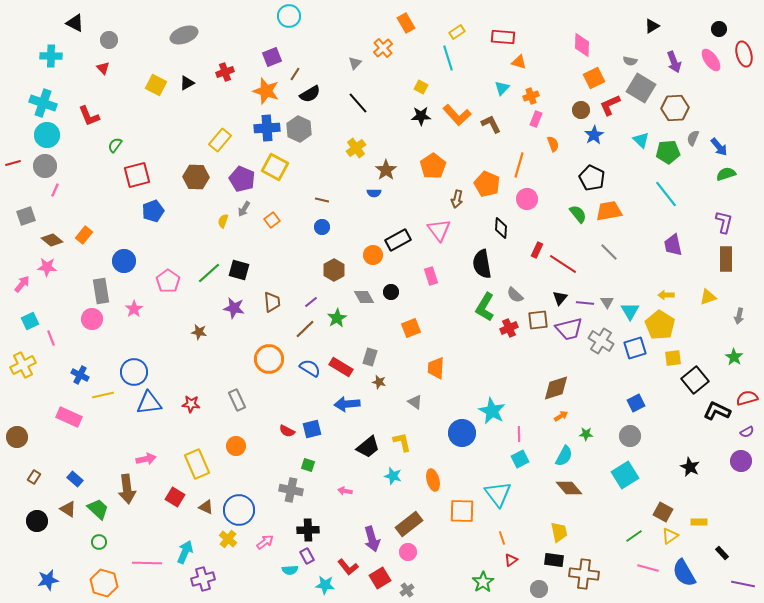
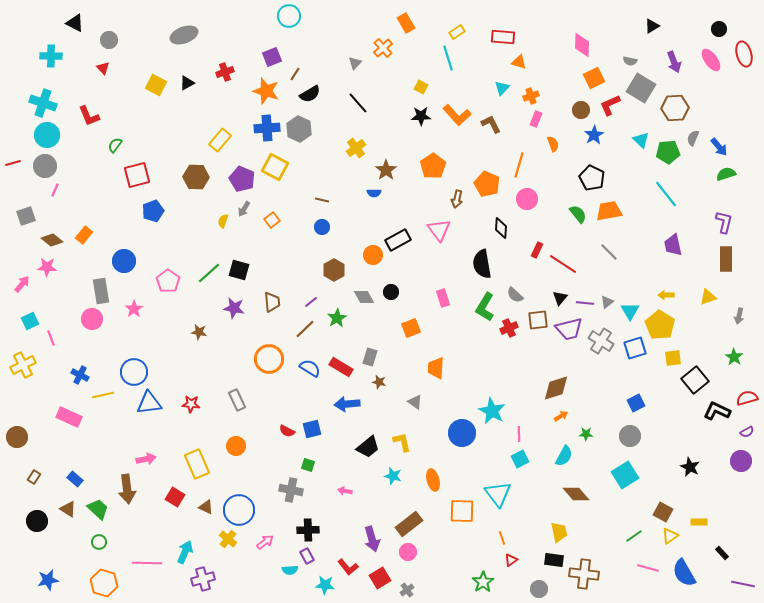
pink rectangle at (431, 276): moved 12 px right, 22 px down
gray triangle at (607, 302): rotated 24 degrees clockwise
brown diamond at (569, 488): moved 7 px right, 6 px down
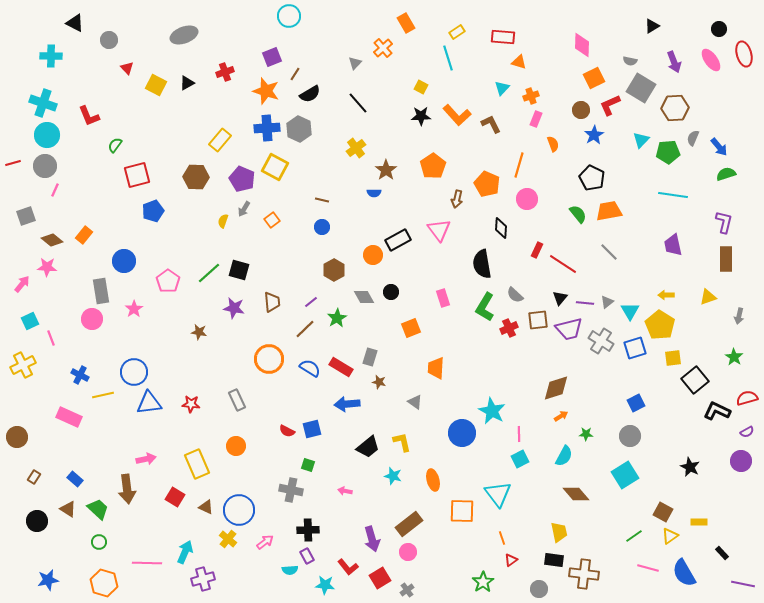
red triangle at (103, 68): moved 24 px right
cyan triangle at (641, 140): rotated 30 degrees clockwise
cyan line at (666, 194): moved 7 px right, 1 px down; rotated 44 degrees counterclockwise
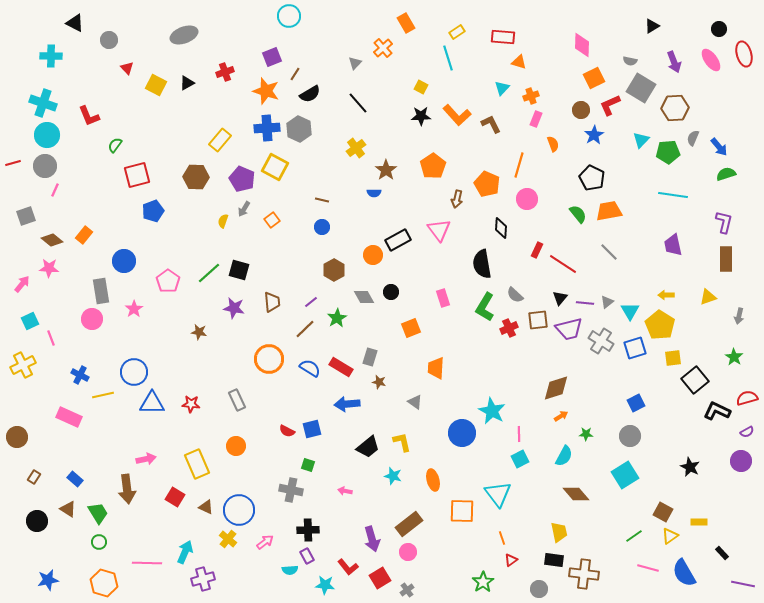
pink star at (47, 267): moved 2 px right, 1 px down
blue triangle at (149, 403): moved 3 px right; rotated 8 degrees clockwise
green trapezoid at (98, 509): moved 4 px down; rotated 15 degrees clockwise
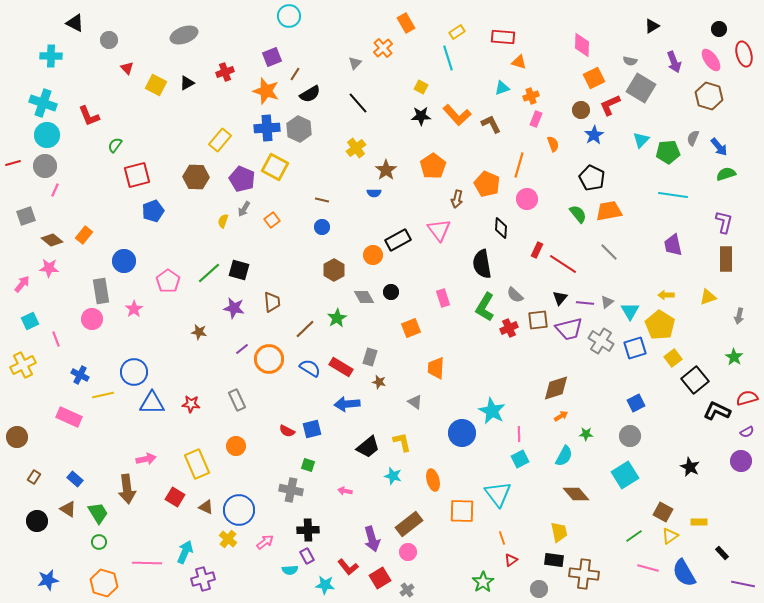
cyan triangle at (502, 88): rotated 28 degrees clockwise
brown hexagon at (675, 108): moved 34 px right, 12 px up; rotated 20 degrees clockwise
purple line at (311, 302): moved 69 px left, 47 px down
pink line at (51, 338): moved 5 px right, 1 px down
yellow square at (673, 358): rotated 30 degrees counterclockwise
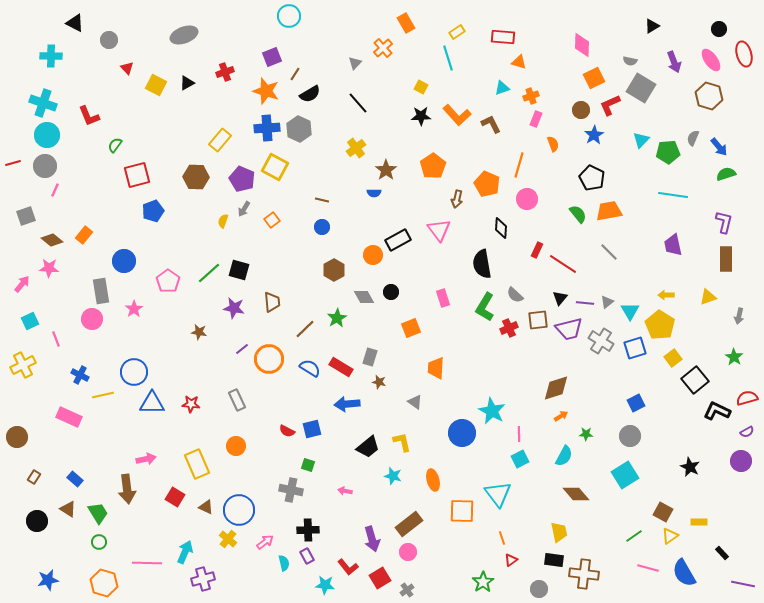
cyan semicircle at (290, 570): moved 6 px left, 7 px up; rotated 98 degrees counterclockwise
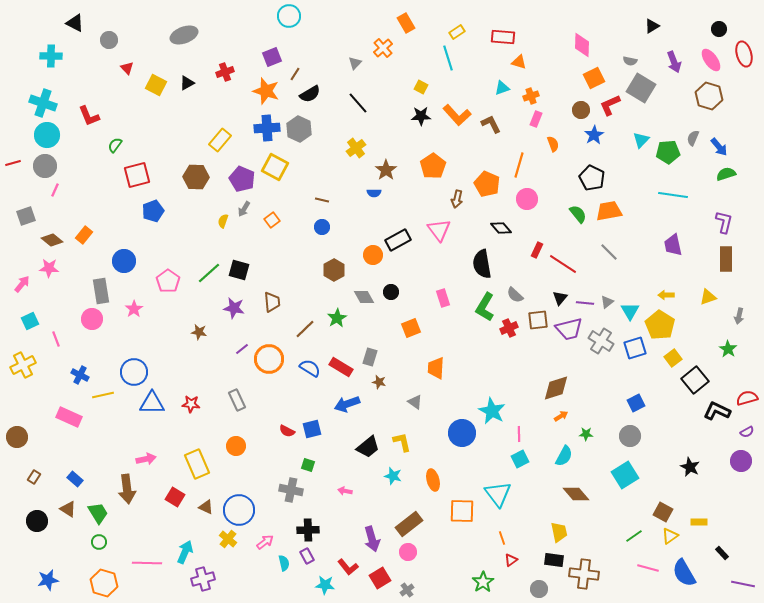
black diamond at (501, 228): rotated 45 degrees counterclockwise
green star at (734, 357): moved 6 px left, 8 px up
blue arrow at (347, 404): rotated 15 degrees counterclockwise
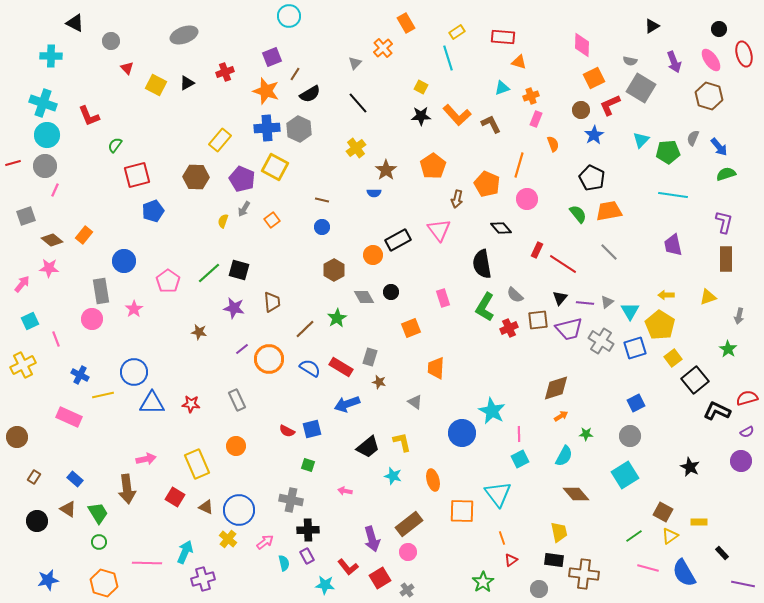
gray circle at (109, 40): moved 2 px right, 1 px down
gray cross at (291, 490): moved 10 px down
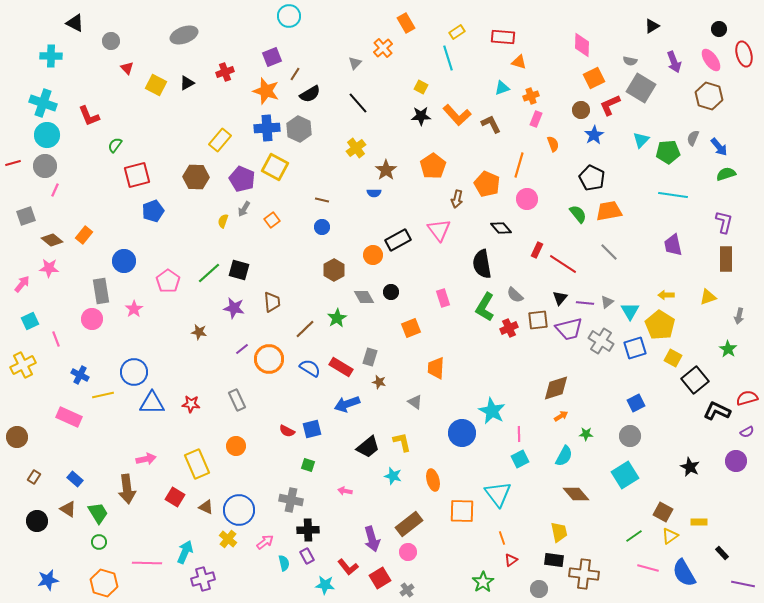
yellow square at (673, 358): rotated 24 degrees counterclockwise
purple circle at (741, 461): moved 5 px left
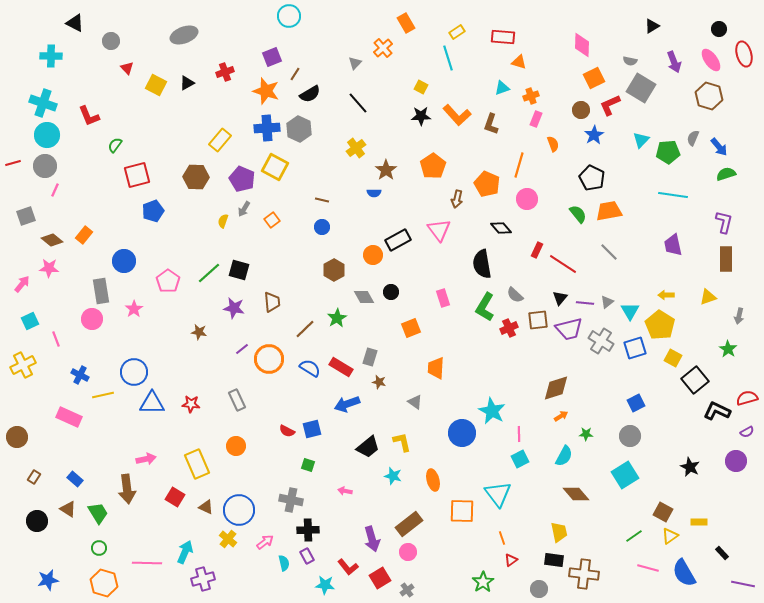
brown L-shape at (491, 124): rotated 135 degrees counterclockwise
green circle at (99, 542): moved 6 px down
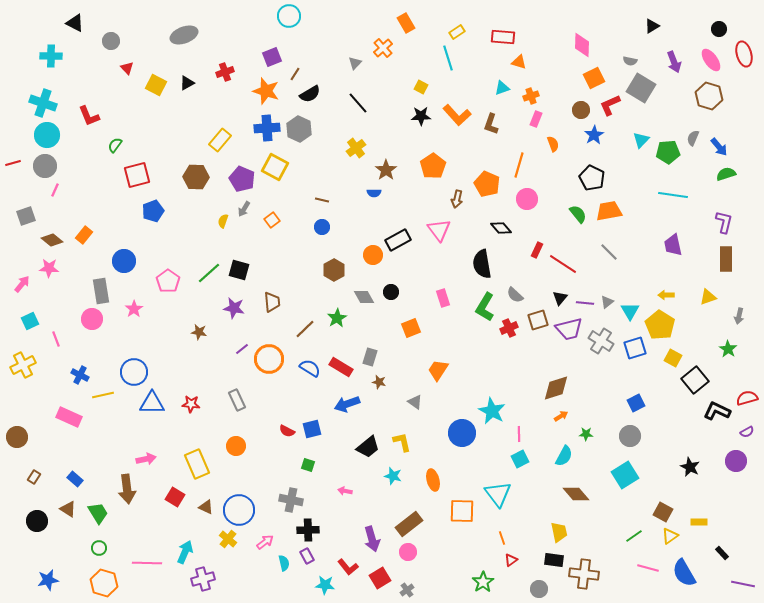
brown square at (538, 320): rotated 10 degrees counterclockwise
orange trapezoid at (436, 368): moved 2 px right, 2 px down; rotated 30 degrees clockwise
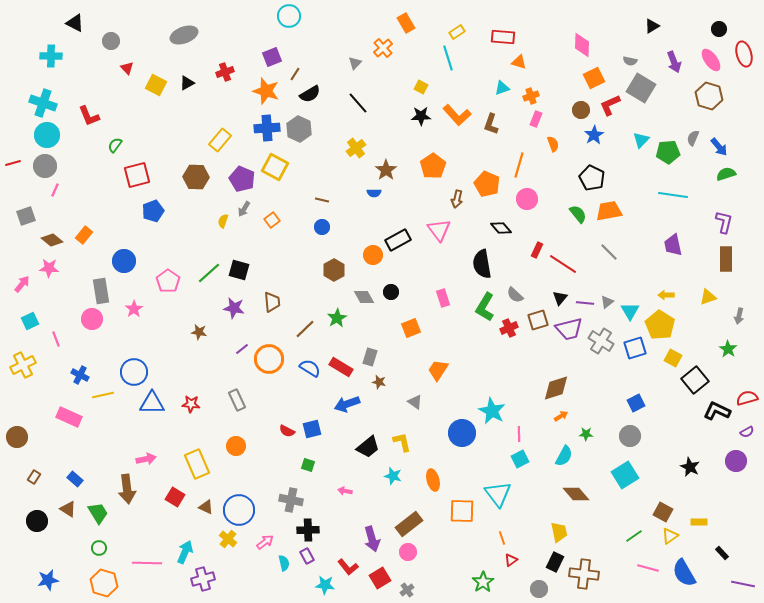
black rectangle at (554, 560): moved 1 px right, 2 px down; rotated 72 degrees counterclockwise
